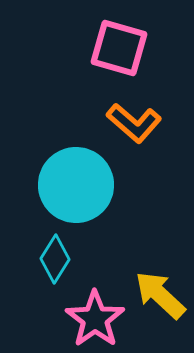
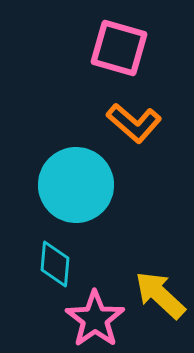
cyan diamond: moved 5 px down; rotated 27 degrees counterclockwise
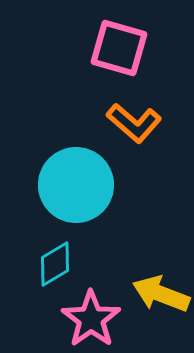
cyan diamond: rotated 54 degrees clockwise
yellow arrow: moved 1 px right, 1 px up; rotated 22 degrees counterclockwise
pink star: moved 4 px left
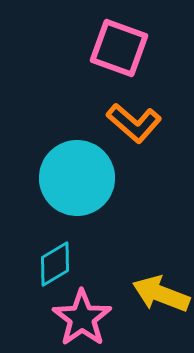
pink square: rotated 4 degrees clockwise
cyan circle: moved 1 px right, 7 px up
pink star: moved 9 px left, 1 px up
